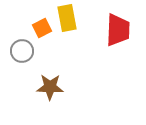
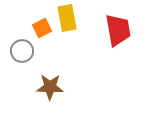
red trapezoid: rotated 12 degrees counterclockwise
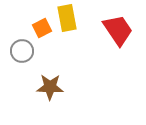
red trapezoid: rotated 24 degrees counterclockwise
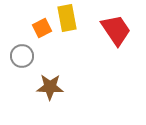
red trapezoid: moved 2 px left
gray circle: moved 5 px down
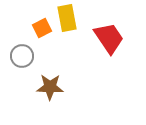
red trapezoid: moved 7 px left, 8 px down
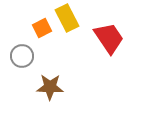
yellow rectangle: rotated 16 degrees counterclockwise
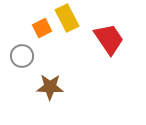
red trapezoid: moved 1 px down
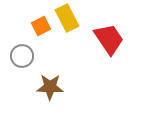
orange square: moved 1 px left, 2 px up
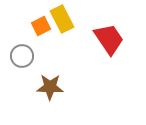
yellow rectangle: moved 5 px left, 1 px down
